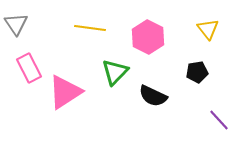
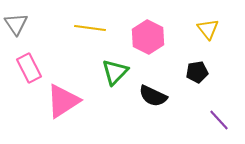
pink triangle: moved 2 px left, 9 px down
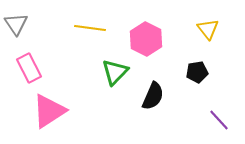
pink hexagon: moved 2 px left, 2 px down
black semicircle: rotated 92 degrees counterclockwise
pink triangle: moved 14 px left, 10 px down
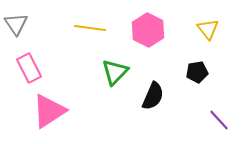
pink hexagon: moved 2 px right, 9 px up
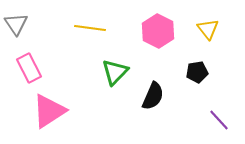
pink hexagon: moved 10 px right, 1 px down
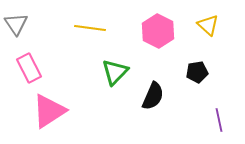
yellow triangle: moved 4 px up; rotated 10 degrees counterclockwise
purple line: rotated 30 degrees clockwise
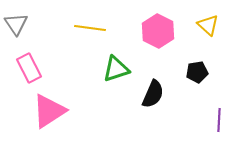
green triangle: moved 1 px right, 3 px up; rotated 28 degrees clockwise
black semicircle: moved 2 px up
purple line: rotated 15 degrees clockwise
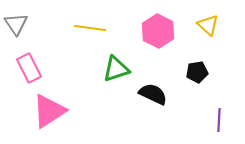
black semicircle: rotated 88 degrees counterclockwise
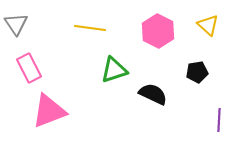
green triangle: moved 2 px left, 1 px down
pink triangle: rotated 12 degrees clockwise
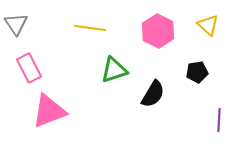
black semicircle: rotated 96 degrees clockwise
